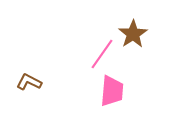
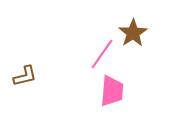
brown star: moved 1 px up
brown L-shape: moved 4 px left, 6 px up; rotated 140 degrees clockwise
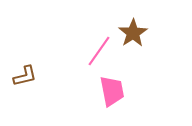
pink line: moved 3 px left, 3 px up
pink trapezoid: rotated 16 degrees counterclockwise
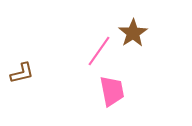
brown L-shape: moved 3 px left, 3 px up
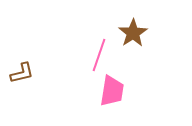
pink line: moved 4 px down; rotated 16 degrees counterclockwise
pink trapezoid: rotated 20 degrees clockwise
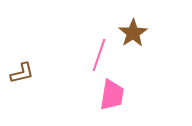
pink trapezoid: moved 4 px down
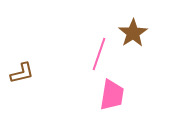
pink line: moved 1 px up
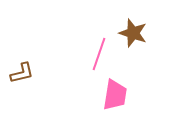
brown star: rotated 20 degrees counterclockwise
pink trapezoid: moved 3 px right
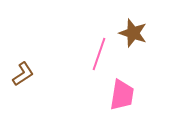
brown L-shape: moved 1 px right, 1 px down; rotated 20 degrees counterclockwise
pink trapezoid: moved 7 px right
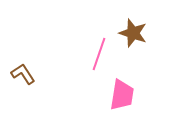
brown L-shape: rotated 90 degrees counterclockwise
